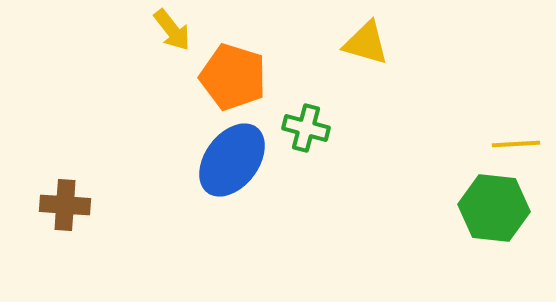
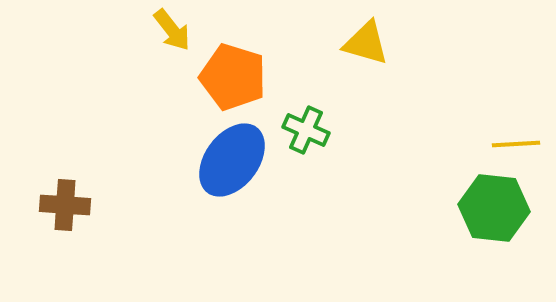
green cross: moved 2 px down; rotated 9 degrees clockwise
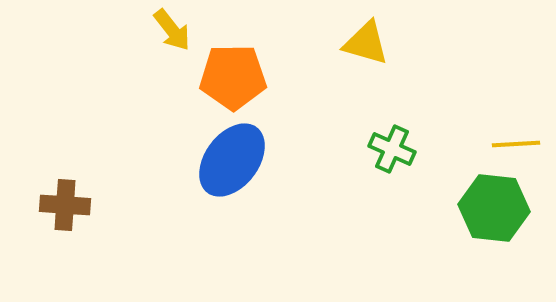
orange pentagon: rotated 18 degrees counterclockwise
green cross: moved 86 px right, 19 px down
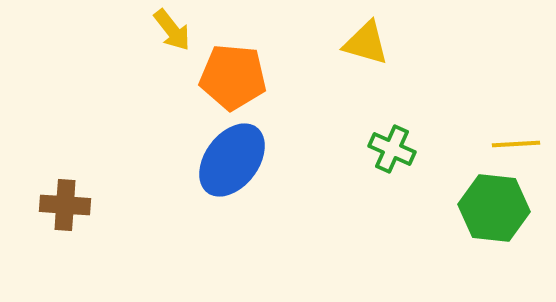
orange pentagon: rotated 6 degrees clockwise
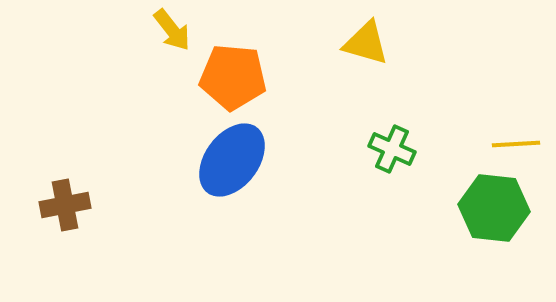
brown cross: rotated 15 degrees counterclockwise
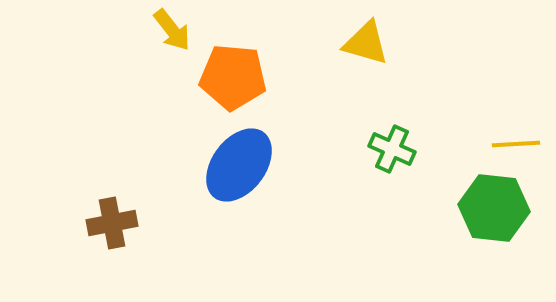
blue ellipse: moved 7 px right, 5 px down
brown cross: moved 47 px right, 18 px down
